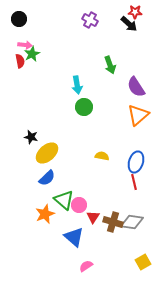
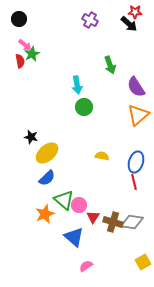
pink arrow: rotated 32 degrees clockwise
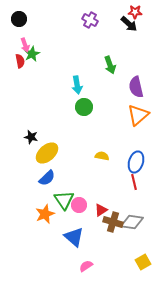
pink arrow: rotated 32 degrees clockwise
purple semicircle: rotated 20 degrees clockwise
green triangle: rotated 15 degrees clockwise
red triangle: moved 8 px right, 7 px up; rotated 24 degrees clockwise
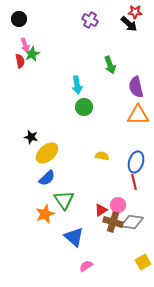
orange triangle: rotated 40 degrees clockwise
pink circle: moved 39 px right
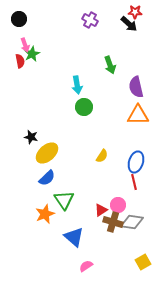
yellow semicircle: rotated 112 degrees clockwise
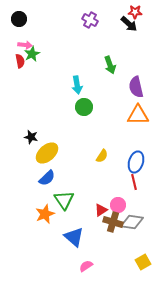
pink arrow: rotated 64 degrees counterclockwise
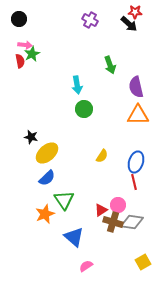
green circle: moved 2 px down
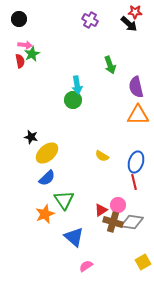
green circle: moved 11 px left, 9 px up
yellow semicircle: rotated 88 degrees clockwise
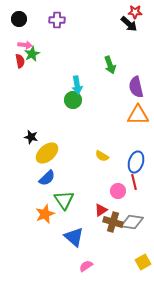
purple cross: moved 33 px left; rotated 28 degrees counterclockwise
pink circle: moved 14 px up
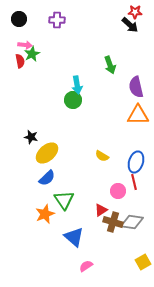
black arrow: moved 1 px right, 1 px down
